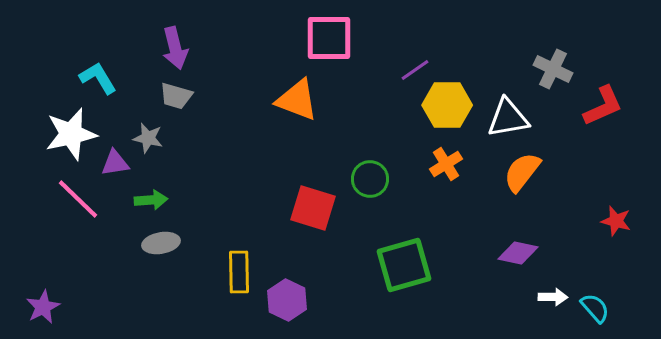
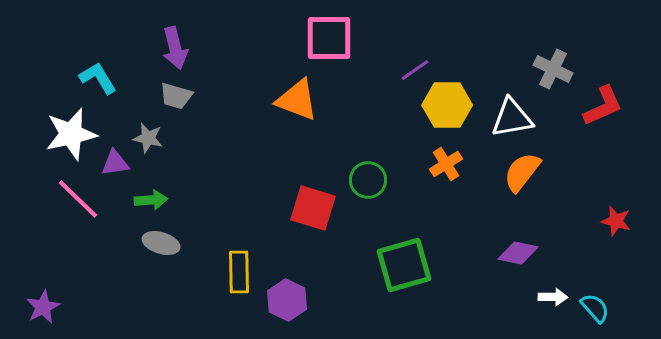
white triangle: moved 4 px right
green circle: moved 2 px left, 1 px down
gray ellipse: rotated 27 degrees clockwise
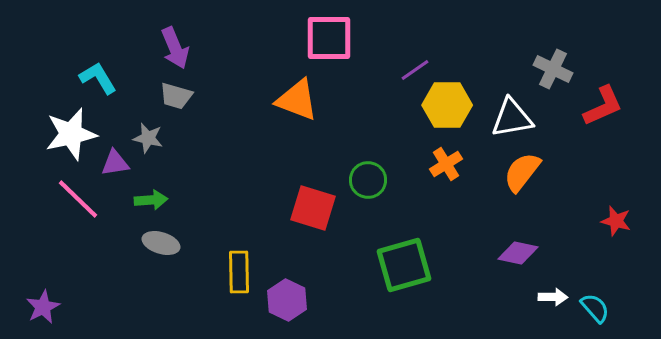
purple arrow: rotated 9 degrees counterclockwise
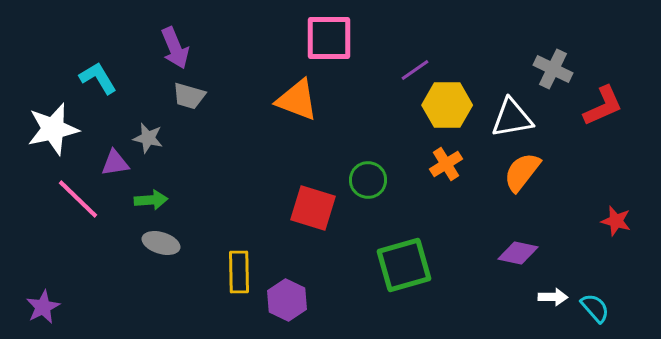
gray trapezoid: moved 13 px right
white star: moved 18 px left, 5 px up
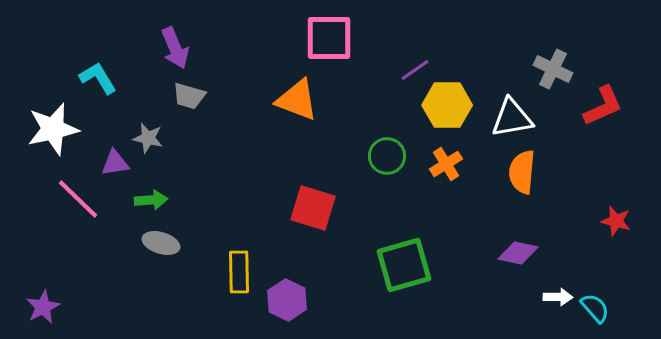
orange semicircle: rotated 33 degrees counterclockwise
green circle: moved 19 px right, 24 px up
white arrow: moved 5 px right
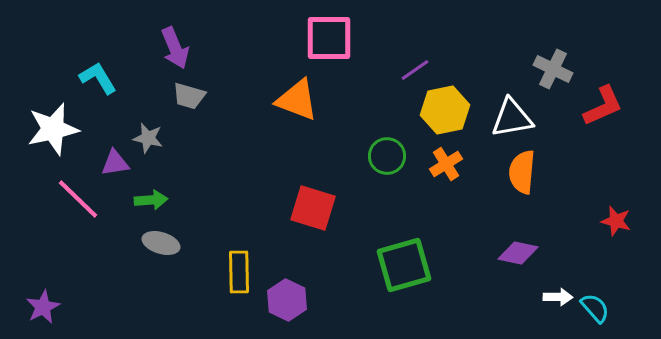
yellow hexagon: moved 2 px left, 5 px down; rotated 12 degrees counterclockwise
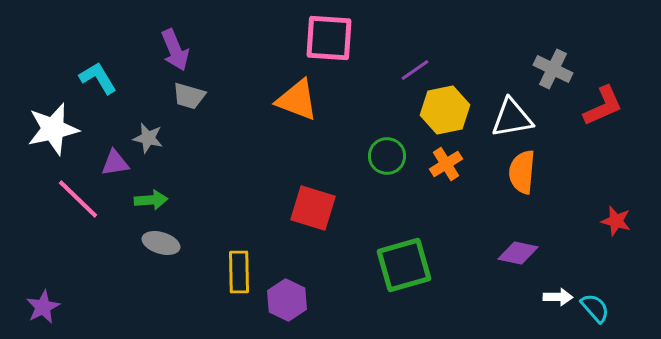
pink square: rotated 4 degrees clockwise
purple arrow: moved 2 px down
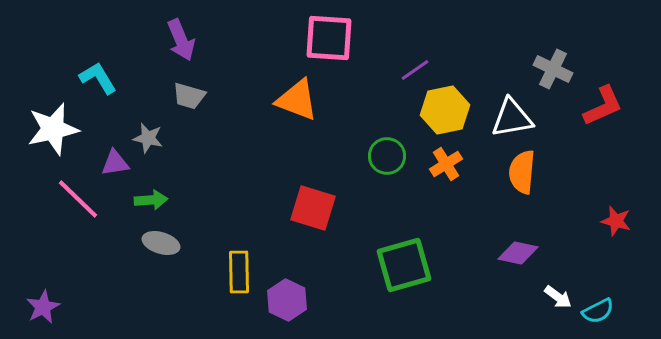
purple arrow: moved 6 px right, 10 px up
white arrow: rotated 36 degrees clockwise
cyan semicircle: moved 3 px right, 3 px down; rotated 104 degrees clockwise
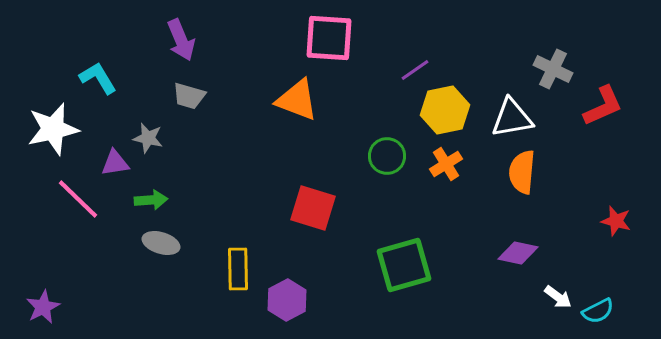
yellow rectangle: moved 1 px left, 3 px up
purple hexagon: rotated 6 degrees clockwise
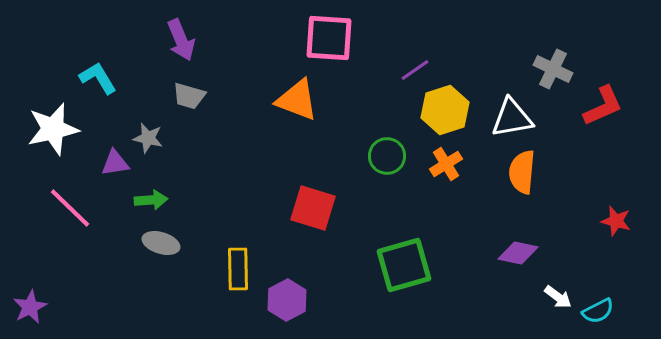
yellow hexagon: rotated 6 degrees counterclockwise
pink line: moved 8 px left, 9 px down
purple star: moved 13 px left
